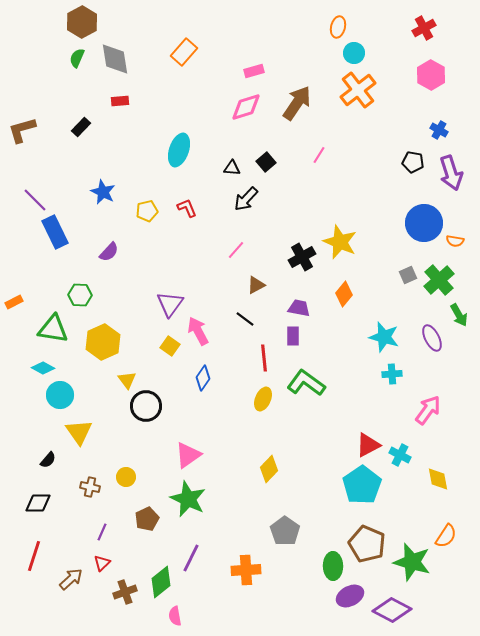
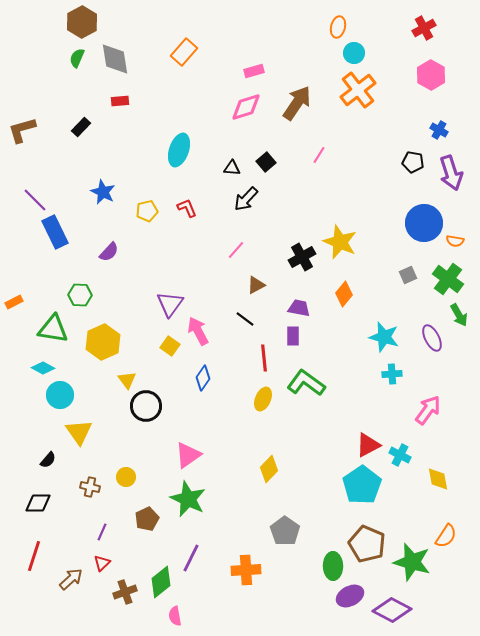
green cross at (439, 280): moved 9 px right, 1 px up; rotated 12 degrees counterclockwise
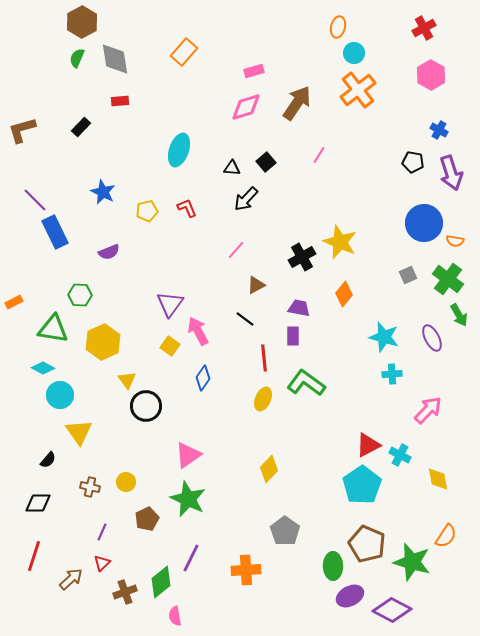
purple semicircle at (109, 252): rotated 25 degrees clockwise
pink arrow at (428, 410): rotated 8 degrees clockwise
yellow circle at (126, 477): moved 5 px down
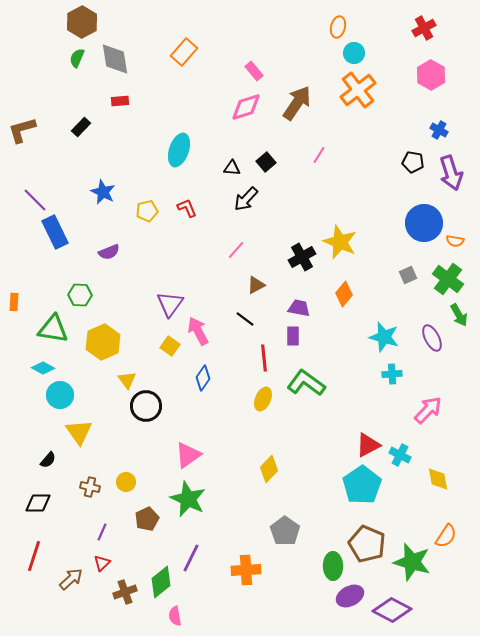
pink rectangle at (254, 71): rotated 66 degrees clockwise
orange rectangle at (14, 302): rotated 60 degrees counterclockwise
